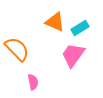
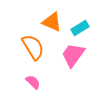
orange triangle: moved 3 px left
orange semicircle: moved 16 px right, 2 px up; rotated 12 degrees clockwise
pink semicircle: rotated 35 degrees counterclockwise
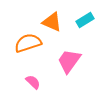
cyan rectangle: moved 5 px right, 8 px up
orange semicircle: moved 5 px left, 4 px up; rotated 76 degrees counterclockwise
pink trapezoid: moved 4 px left, 6 px down
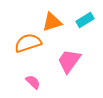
orange triangle: rotated 40 degrees counterclockwise
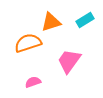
orange triangle: moved 1 px left
pink semicircle: rotated 63 degrees counterclockwise
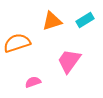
orange triangle: moved 1 px right, 1 px up
orange semicircle: moved 11 px left
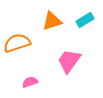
pink semicircle: moved 3 px left
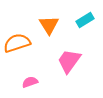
orange triangle: moved 3 px left, 4 px down; rotated 45 degrees counterclockwise
